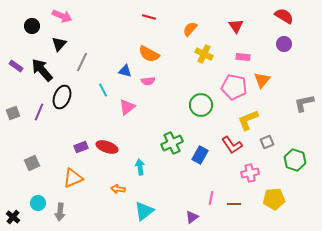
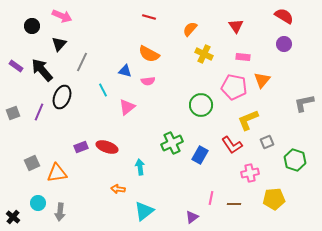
orange triangle at (73, 178): moved 16 px left, 5 px up; rotated 15 degrees clockwise
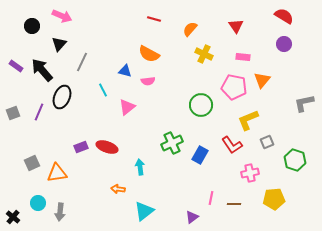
red line at (149, 17): moved 5 px right, 2 px down
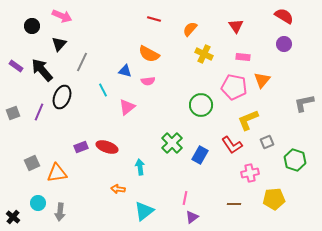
green cross at (172, 143): rotated 20 degrees counterclockwise
pink line at (211, 198): moved 26 px left
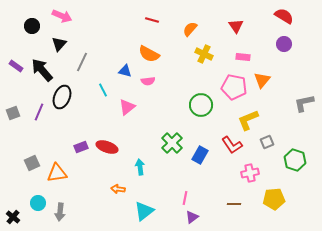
red line at (154, 19): moved 2 px left, 1 px down
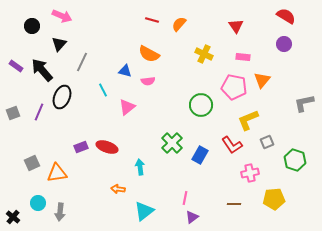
red semicircle at (284, 16): moved 2 px right
orange semicircle at (190, 29): moved 11 px left, 5 px up
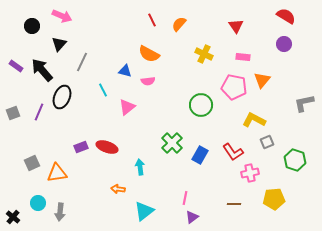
red line at (152, 20): rotated 48 degrees clockwise
yellow L-shape at (248, 120): moved 6 px right; rotated 50 degrees clockwise
red L-shape at (232, 145): moved 1 px right, 7 px down
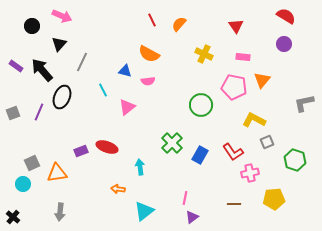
purple rectangle at (81, 147): moved 4 px down
cyan circle at (38, 203): moved 15 px left, 19 px up
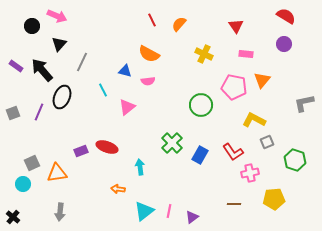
pink arrow at (62, 16): moved 5 px left
pink rectangle at (243, 57): moved 3 px right, 3 px up
pink line at (185, 198): moved 16 px left, 13 px down
